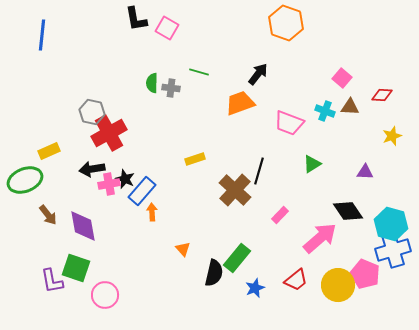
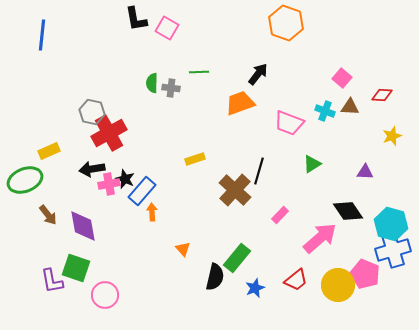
green line at (199, 72): rotated 18 degrees counterclockwise
black semicircle at (214, 273): moved 1 px right, 4 px down
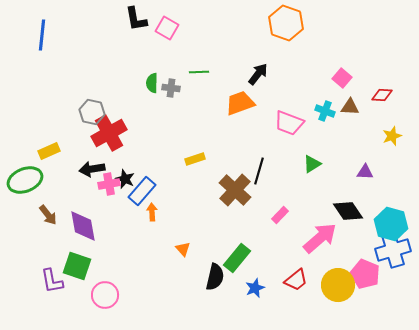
green square at (76, 268): moved 1 px right, 2 px up
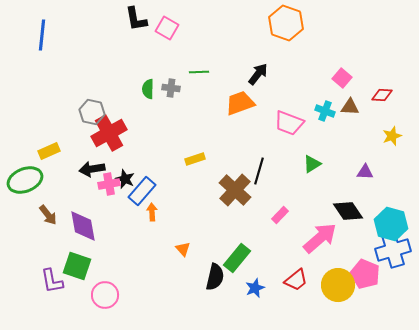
green semicircle at (152, 83): moved 4 px left, 6 px down
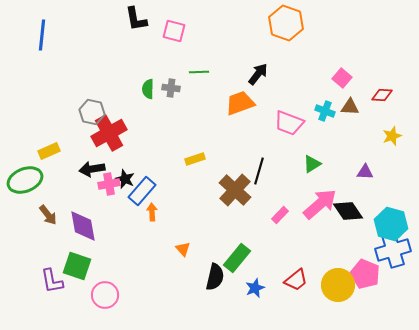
pink square at (167, 28): moved 7 px right, 3 px down; rotated 15 degrees counterclockwise
pink arrow at (320, 238): moved 34 px up
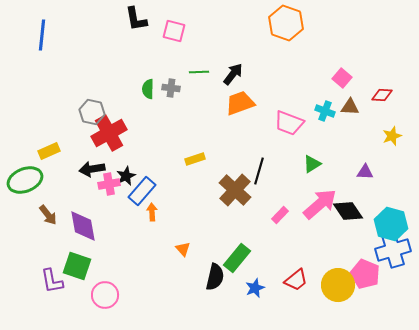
black arrow at (258, 74): moved 25 px left
black star at (125, 179): moved 1 px right, 3 px up; rotated 24 degrees clockwise
